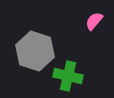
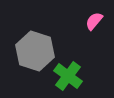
green cross: rotated 24 degrees clockwise
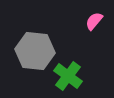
gray hexagon: rotated 12 degrees counterclockwise
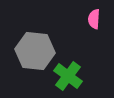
pink semicircle: moved 2 px up; rotated 36 degrees counterclockwise
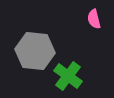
pink semicircle: rotated 18 degrees counterclockwise
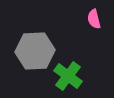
gray hexagon: rotated 9 degrees counterclockwise
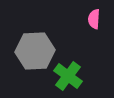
pink semicircle: rotated 18 degrees clockwise
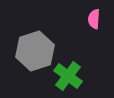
gray hexagon: rotated 15 degrees counterclockwise
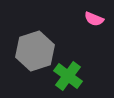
pink semicircle: rotated 72 degrees counterclockwise
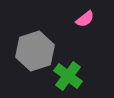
pink semicircle: moved 9 px left; rotated 60 degrees counterclockwise
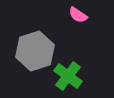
pink semicircle: moved 7 px left, 4 px up; rotated 72 degrees clockwise
